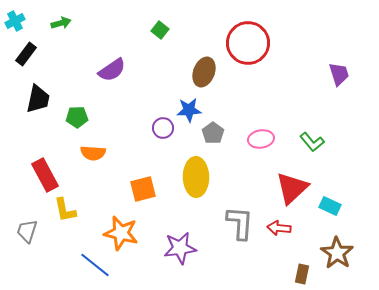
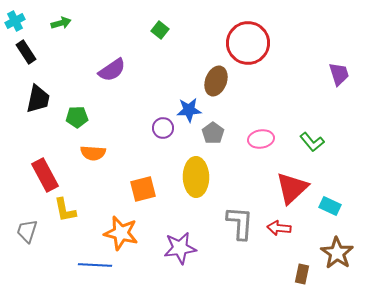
black rectangle: moved 2 px up; rotated 70 degrees counterclockwise
brown ellipse: moved 12 px right, 9 px down
blue line: rotated 36 degrees counterclockwise
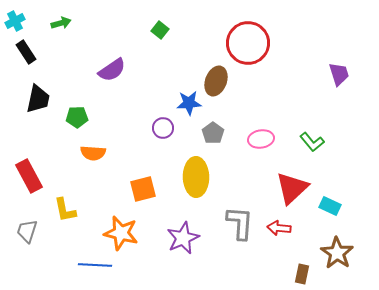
blue star: moved 7 px up
red rectangle: moved 16 px left, 1 px down
purple star: moved 3 px right, 10 px up; rotated 16 degrees counterclockwise
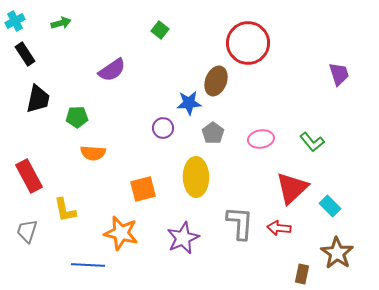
black rectangle: moved 1 px left, 2 px down
cyan rectangle: rotated 20 degrees clockwise
blue line: moved 7 px left
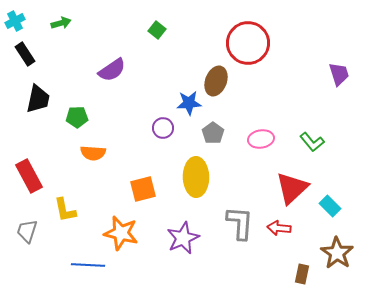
green square: moved 3 px left
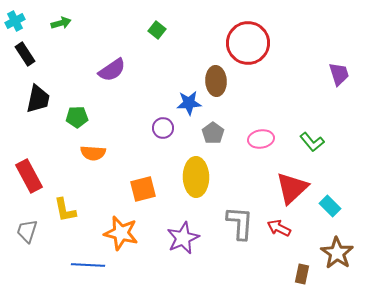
brown ellipse: rotated 24 degrees counterclockwise
red arrow: rotated 20 degrees clockwise
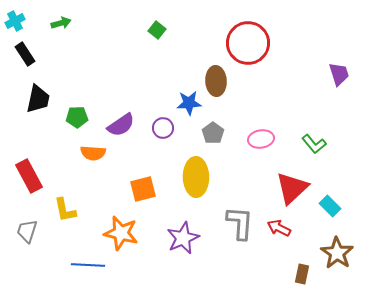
purple semicircle: moved 9 px right, 55 px down
green L-shape: moved 2 px right, 2 px down
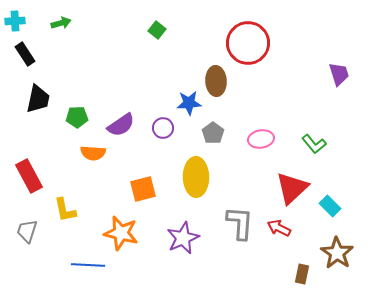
cyan cross: rotated 24 degrees clockwise
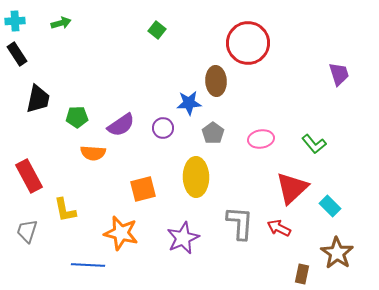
black rectangle: moved 8 px left
